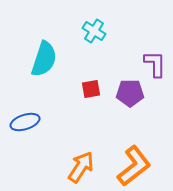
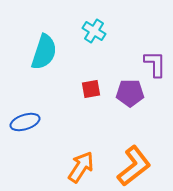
cyan semicircle: moved 7 px up
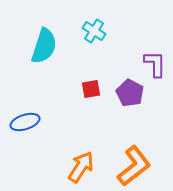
cyan semicircle: moved 6 px up
purple pentagon: rotated 28 degrees clockwise
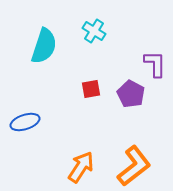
purple pentagon: moved 1 px right, 1 px down
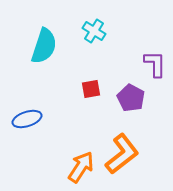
purple pentagon: moved 4 px down
blue ellipse: moved 2 px right, 3 px up
orange L-shape: moved 12 px left, 12 px up
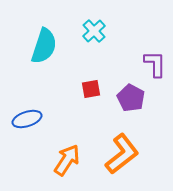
cyan cross: rotated 15 degrees clockwise
orange arrow: moved 14 px left, 7 px up
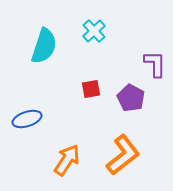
orange L-shape: moved 1 px right, 1 px down
